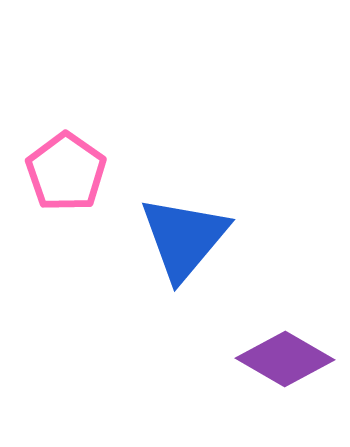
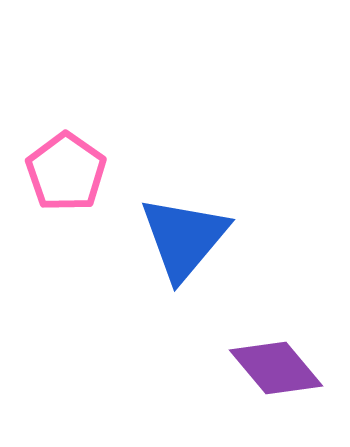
purple diamond: moved 9 px left, 9 px down; rotated 20 degrees clockwise
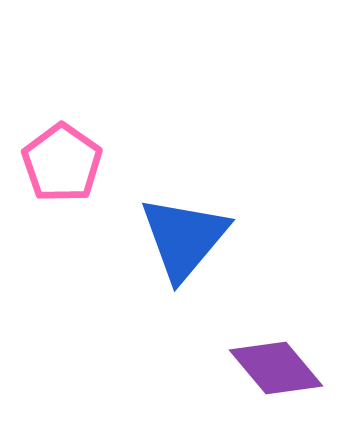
pink pentagon: moved 4 px left, 9 px up
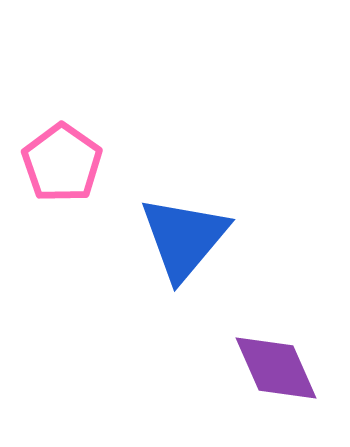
purple diamond: rotated 16 degrees clockwise
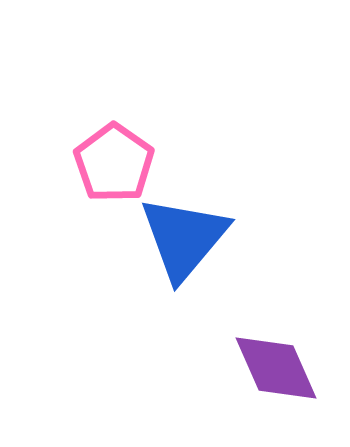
pink pentagon: moved 52 px right
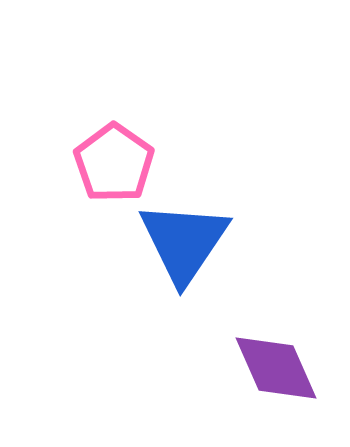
blue triangle: moved 4 px down; rotated 6 degrees counterclockwise
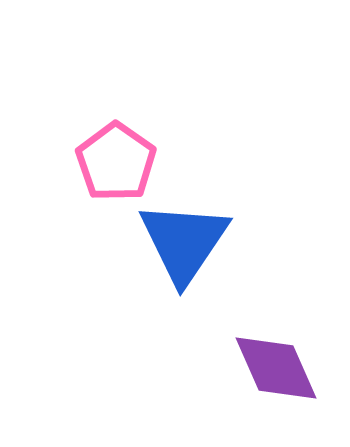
pink pentagon: moved 2 px right, 1 px up
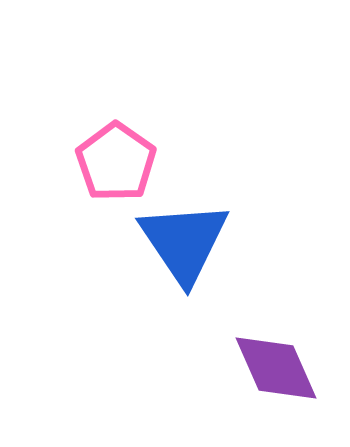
blue triangle: rotated 8 degrees counterclockwise
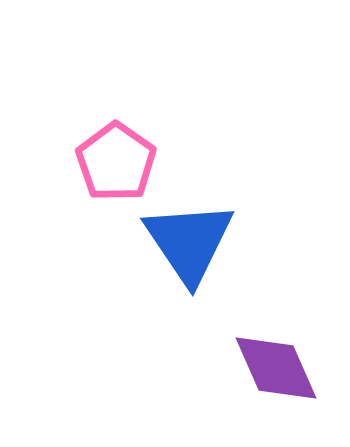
blue triangle: moved 5 px right
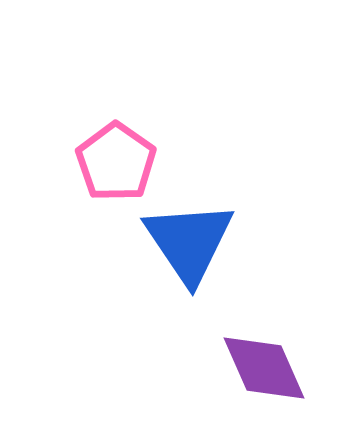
purple diamond: moved 12 px left
